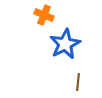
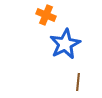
orange cross: moved 2 px right
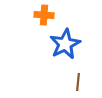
orange cross: moved 2 px left; rotated 18 degrees counterclockwise
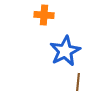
blue star: moved 7 px down
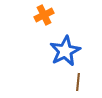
orange cross: rotated 30 degrees counterclockwise
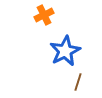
brown line: rotated 12 degrees clockwise
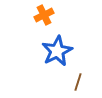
blue star: moved 8 px left
